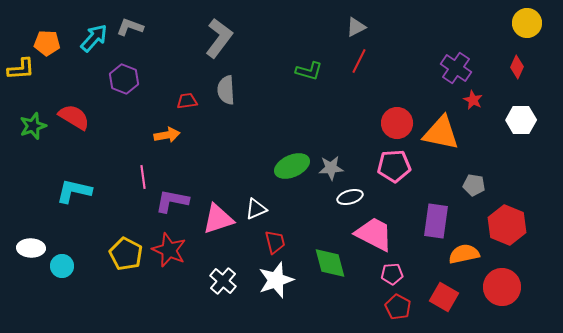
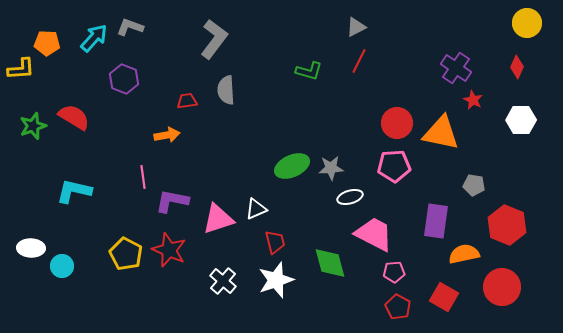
gray L-shape at (219, 38): moved 5 px left, 1 px down
pink pentagon at (392, 274): moved 2 px right, 2 px up
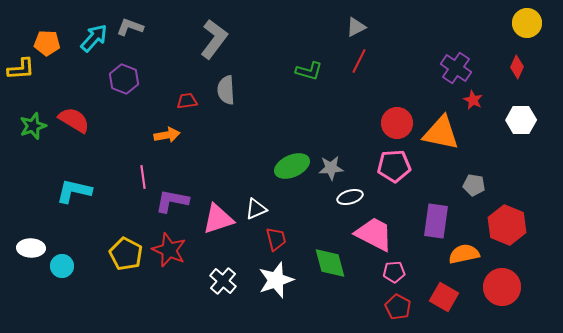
red semicircle at (74, 117): moved 3 px down
red trapezoid at (275, 242): moved 1 px right, 3 px up
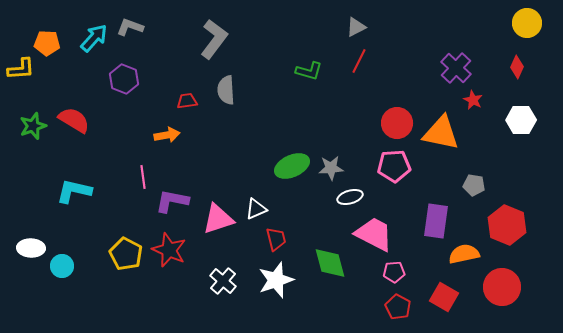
purple cross at (456, 68): rotated 8 degrees clockwise
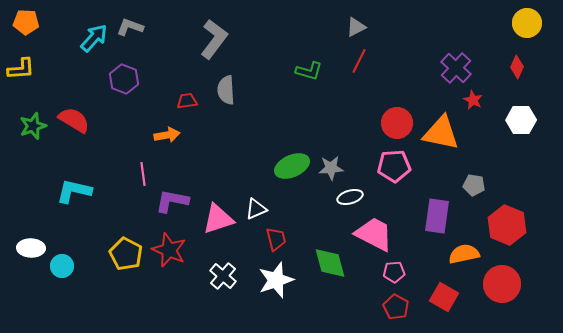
orange pentagon at (47, 43): moved 21 px left, 21 px up
pink line at (143, 177): moved 3 px up
purple rectangle at (436, 221): moved 1 px right, 5 px up
white cross at (223, 281): moved 5 px up
red circle at (502, 287): moved 3 px up
red pentagon at (398, 307): moved 2 px left
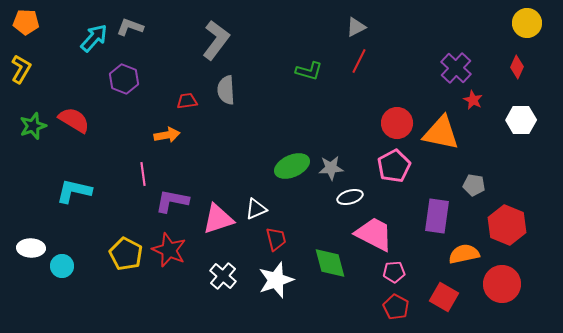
gray L-shape at (214, 39): moved 2 px right, 1 px down
yellow L-shape at (21, 69): rotated 56 degrees counterclockwise
pink pentagon at (394, 166): rotated 24 degrees counterclockwise
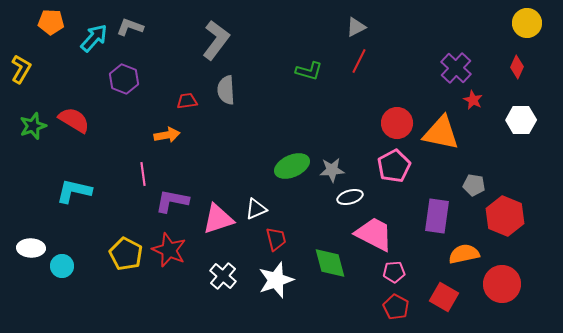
orange pentagon at (26, 22): moved 25 px right
gray star at (331, 168): moved 1 px right, 2 px down
red hexagon at (507, 225): moved 2 px left, 9 px up
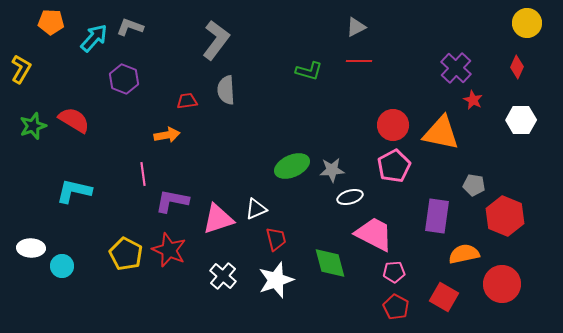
red line at (359, 61): rotated 65 degrees clockwise
red circle at (397, 123): moved 4 px left, 2 px down
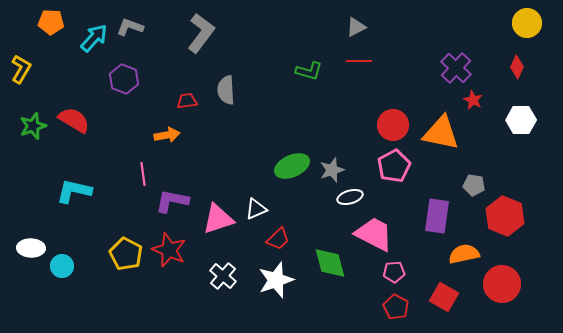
gray L-shape at (216, 40): moved 15 px left, 7 px up
gray star at (332, 170): rotated 15 degrees counterclockwise
red trapezoid at (276, 239): moved 2 px right; rotated 60 degrees clockwise
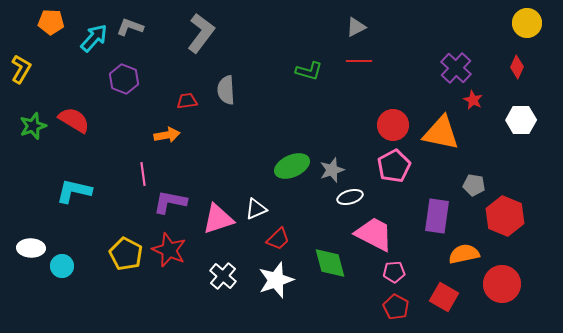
purple L-shape at (172, 201): moved 2 px left, 1 px down
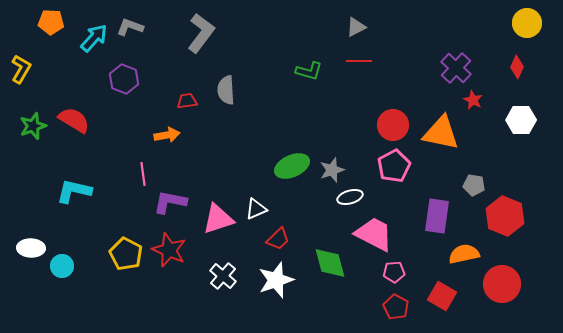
red square at (444, 297): moved 2 px left, 1 px up
